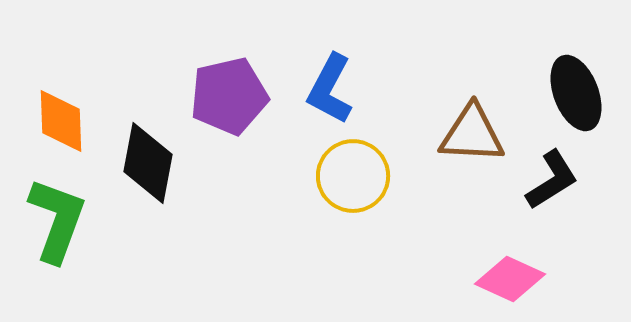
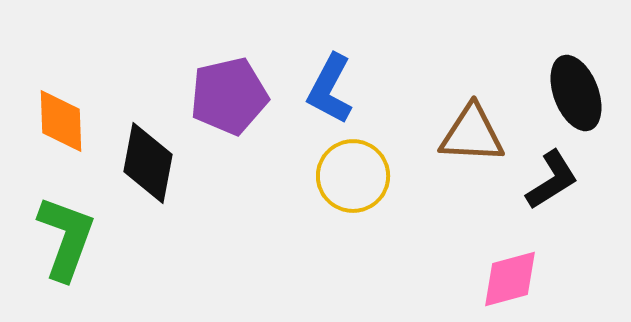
green L-shape: moved 9 px right, 18 px down
pink diamond: rotated 40 degrees counterclockwise
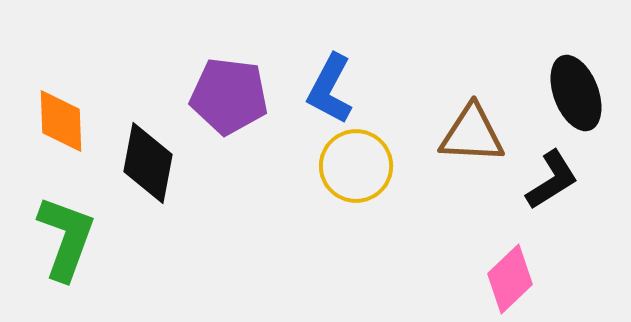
purple pentagon: rotated 20 degrees clockwise
yellow circle: moved 3 px right, 10 px up
pink diamond: rotated 28 degrees counterclockwise
